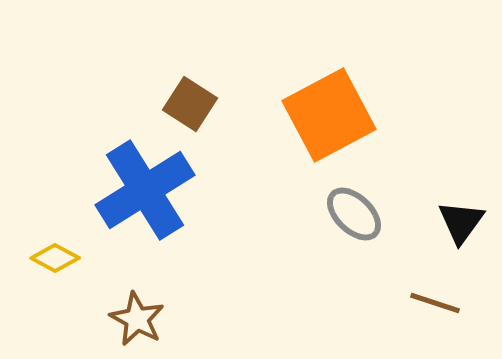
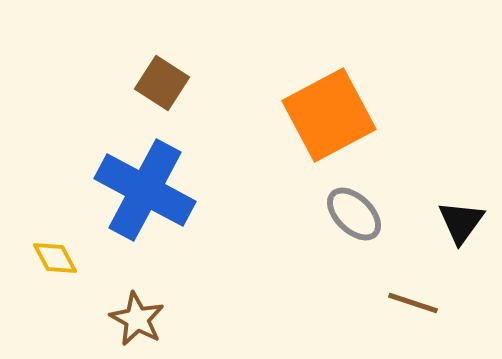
brown square: moved 28 px left, 21 px up
blue cross: rotated 30 degrees counterclockwise
yellow diamond: rotated 33 degrees clockwise
brown line: moved 22 px left
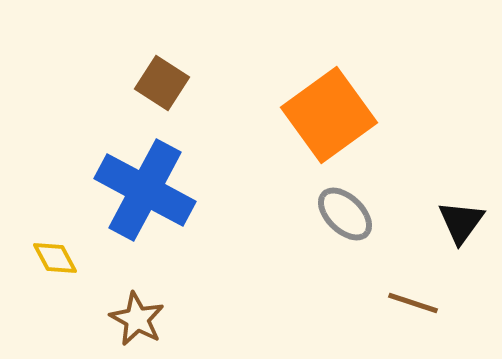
orange square: rotated 8 degrees counterclockwise
gray ellipse: moved 9 px left
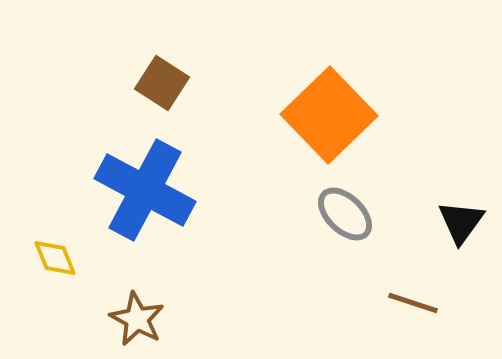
orange square: rotated 8 degrees counterclockwise
yellow diamond: rotated 6 degrees clockwise
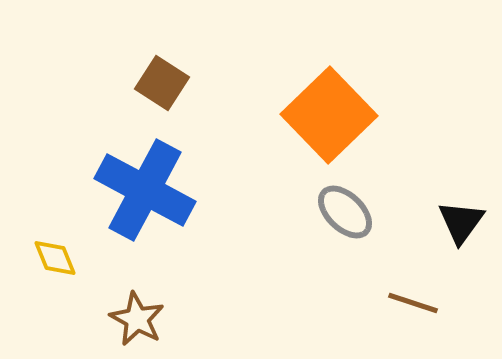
gray ellipse: moved 2 px up
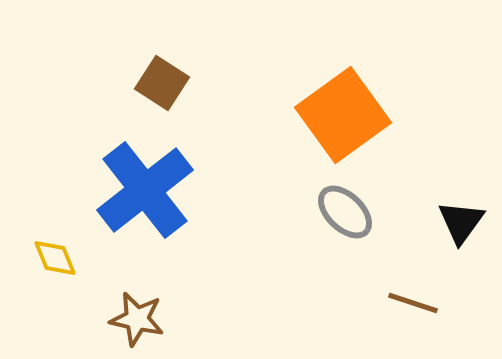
orange square: moved 14 px right; rotated 8 degrees clockwise
blue cross: rotated 24 degrees clockwise
brown star: rotated 16 degrees counterclockwise
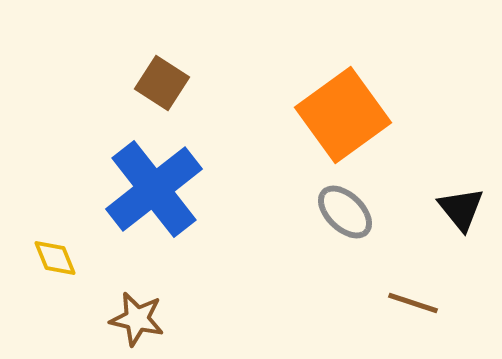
blue cross: moved 9 px right, 1 px up
black triangle: moved 13 px up; rotated 15 degrees counterclockwise
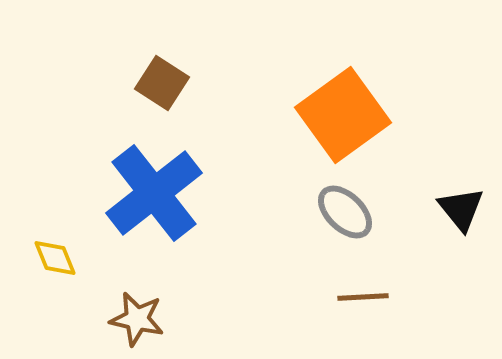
blue cross: moved 4 px down
brown line: moved 50 px left, 6 px up; rotated 21 degrees counterclockwise
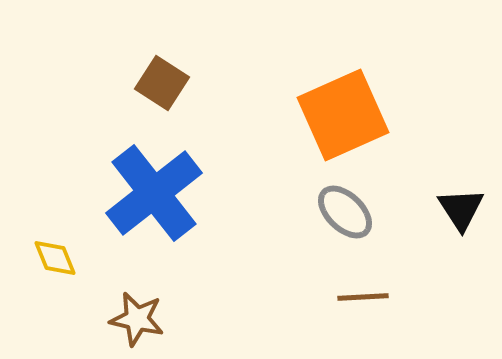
orange square: rotated 12 degrees clockwise
black triangle: rotated 6 degrees clockwise
